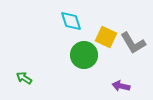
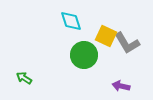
yellow square: moved 1 px up
gray L-shape: moved 6 px left
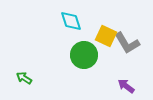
purple arrow: moved 5 px right; rotated 24 degrees clockwise
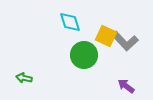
cyan diamond: moved 1 px left, 1 px down
gray L-shape: moved 2 px left, 2 px up; rotated 12 degrees counterclockwise
green arrow: rotated 21 degrees counterclockwise
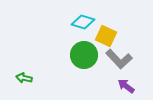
cyan diamond: moved 13 px right; rotated 55 degrees counterclockwise
gray L-shape: moved 6 px left, 18 px down
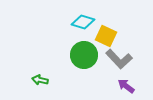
green arrow: moved 16 px right, 2 px down
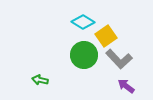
cyan diamond: rotated 15 degrees clockwise
yellow square: rotated 30 degrees clockwise
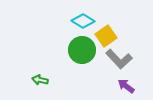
cyan diamond: moved 1 px up
green circle: moved 2 px left, 5 px up
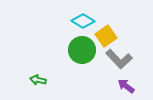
green arrow: moved 2 px left
